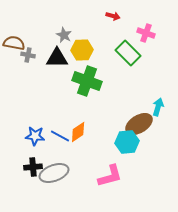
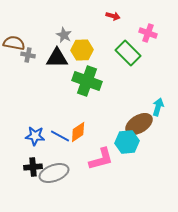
pink cross: moved 2 px right
pink L-shape: moved 9 px left, 17 px up
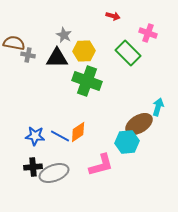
yellow hexagon: moved 2 px right, 1 px down
pink L-shape: moved 6 px down
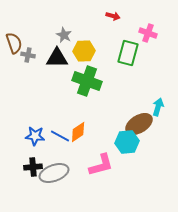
brown semicircle: rotated 60 degrees clockwise
green rectangle: rotated 60 degrees clockwise
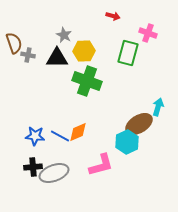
orange diamond: rotated 10 degrees clockwise
cyan hexagon: rotated 20 degrees counterclockwise
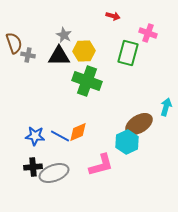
black triangle: moved 2 px right, 2 px up
cyan arrow: moved 8 px right
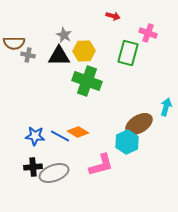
brown semicircle: rotated 110 degrees clockwise
orange diamond: rotated 55 degrees clockwise
